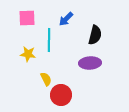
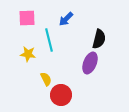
black semicircle: moved 4 px right, 4 px down
cyan line: rotated 15 degrees counterclockwise
purple ellipse: rotated 65 degrees counterclockwise
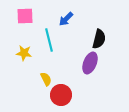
pink square: moved 2 px left, 2 px up
yellow star: moved 4 px left, 1 px up
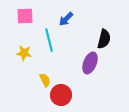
black semicircle: moved 5 px right
yellow semicircle: moved 1 px left, 1 px down
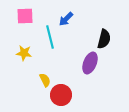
cyan line: moved 1 px right, 3 px up
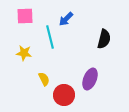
purple ellipse: moved 16 px down
yellow semicircle: moved 1 px left, 1 px up
red circle: moved 3 px right
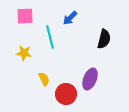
blue arrow: moved 4 px right, 1 px up
red circle: moved 2 px right, 1 px up
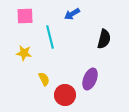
blue arrow: moved 2 px right, 4 px up; rotated 14 degrees clockwise
red circle: moved 1 px left, 1 px down
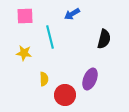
yellow semicircle: rotated 24 degrees clockwise
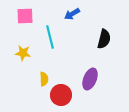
yellow star: moved 1 px left
red circle: moved 4 px left
